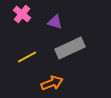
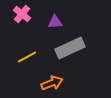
purple triangle: rotated 21 degrees counterclockwise
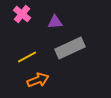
orange arrow: moved 14 px left, 3 px up
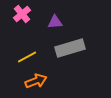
pink cross: rotated 12 degrees clockwise
gray rectangle: rotated 8 degrees clockwise
orange arrow: moved 2 px left, 1 px down
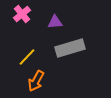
yellow line: rotated 18 degrees counterclockwise
orange arrow: rotated 140 degrees clockwise
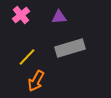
pink cross: moved 1 px left, 1 px down
purple triangle: moved 4 px right, 5 px up
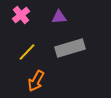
yellow line: moved 5 px up
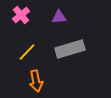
gray rectangle: moved 1 px down
orange arrow: rotated 40 degrees counterclockwise
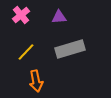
yellow line: moved 1 px left
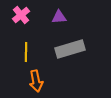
yellow line: rotated 42 degrees counterclockwise
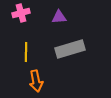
pink cross: moved 2 px up; rotated 24 degrees clockwise
